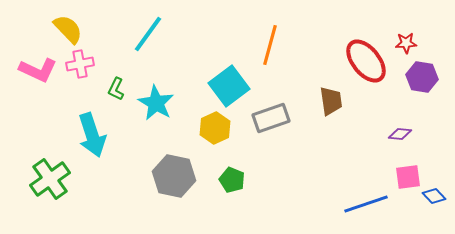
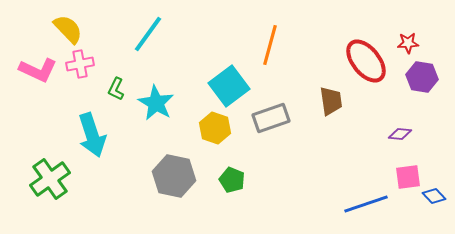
red star: moved 2 px right
yellow hexagon: rotated 16 degrees counterclockwise
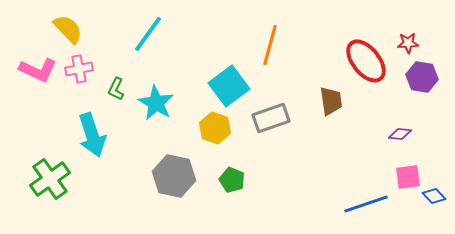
pink cross: moved 1 px left, 5 px down
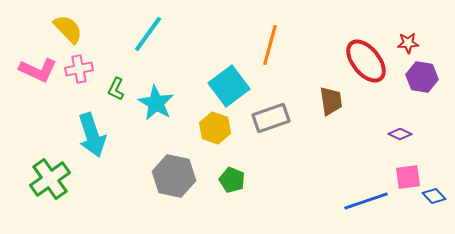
purple diamond: rotated 20 degrees clockwise
blue line: moved 3 px up
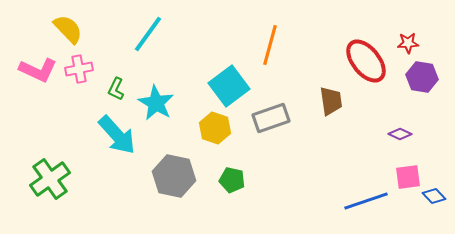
cyan arrow: moved 25 px right; rotated 24 degrees counterclockwise
green pentagon: rotated 10 degrees counterclockwise
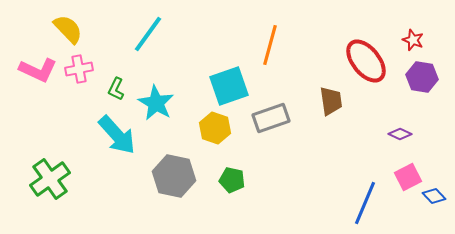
red star: moved 5 px right, 3 px up; rotated 25 degrees clockwise
cyan square: rotated 18 degrees clockwise
pink square: rotated 20 degrees counterclockwise
blue line: moved 1 px left, 2 px down; rotated 48 degrees counterclockwise
